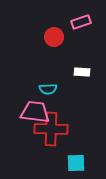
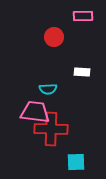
pink rectangle: moved 2 px right, 6 px up; rotated 18 degrees clockwise
cyan square: moved 1 px up
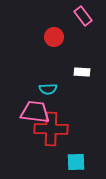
pink rectangle: rotated 54 degrees clockwise
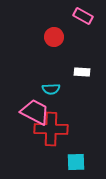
pink rectangle: rotated 24 degrees counterclockwise
cyan semicircle: moved 3 px right
pink trapezoid: rotated 20 degrees clockwise
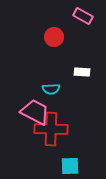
cyan square: moved 6 px left, 4 px down
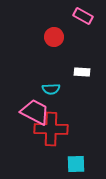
cyan square: moved 6 px right, 2 px up
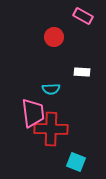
pink trapezoid: moved 2 px left, 1 px down; rotated 56 degrees clockwise
cyan square: moved 2 px up; rotated 24 degrees clockwise
